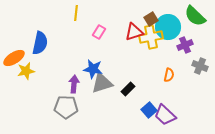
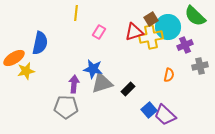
gray cross: rotated 35 degrees counterclockwise
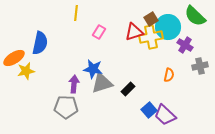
purple cross: rotated 35 degrees counterclockwise
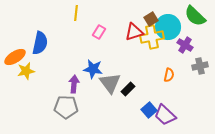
yellow cross: moved 1 px right
orange ellipse: moved 1 px right, 1 px up
gray triangle: moved 8 px right; rotated 50 degrees counterclockwise
